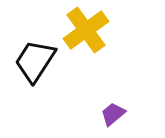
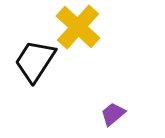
yellow cross: moved 8 px left, 3 px up; rotated 12 degrees counterclockwise
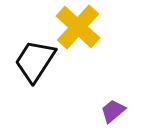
purple trapezoid: moved 3 px up
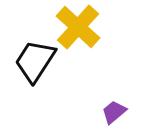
purple trapezoid: moved 1 px right, 1 px down
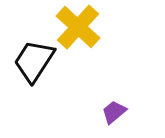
black trapezoid: moved 1 px left
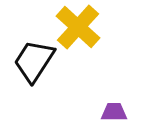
purple trapezoid: rotated 40 degrees clockwise
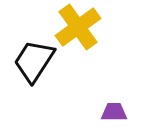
yellow cross: rotated 12 degrees clockwise
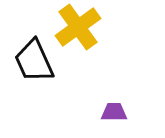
black trapezoid: rotated 57 degrees counterclockwise
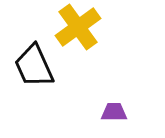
black trapezoid: moved 5 px down
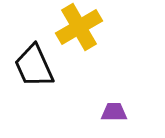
yellow cross: moved 1 px right; rotated 6 degrees clockwise
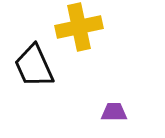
yellow cross: rotated 18 degrees clockwise
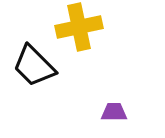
black trapezoid: rotated 21 degrees counterclockwise
